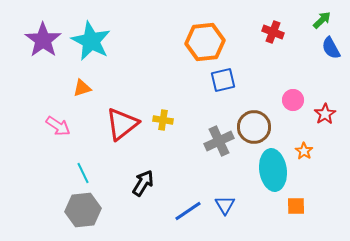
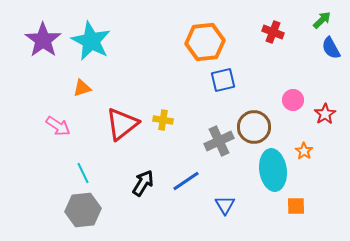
blue line: moved 2 px left, 30 px up
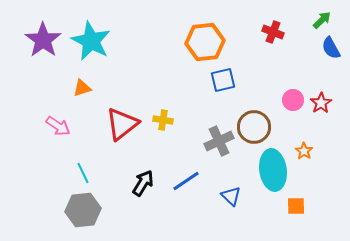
red star: moved 4 px left, 11 px up
blue triangle: moved 6 px right, 9 px up; rotated 15 degrees counterclockwise
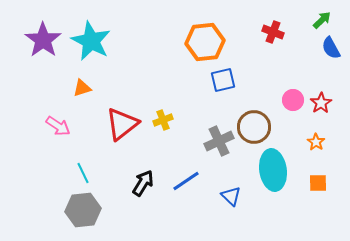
yellow cross: rotated 30 degrees counterclockwise
orange star: moved 12 px right, 9 px up
orange square: moved 22 px right, 23 px up
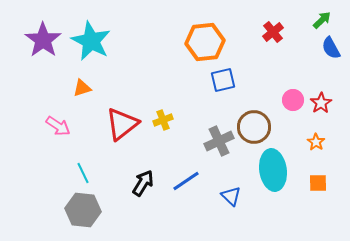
red cross: rotated 30 degrees clockwise
gray hexagon: rotated 12 degrees clockwise
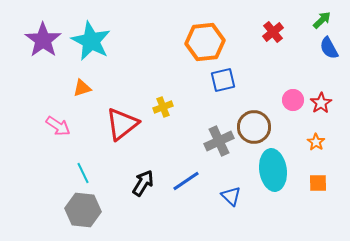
blue semicircle: moved 2 px left
yellow cross: moved 13 px up
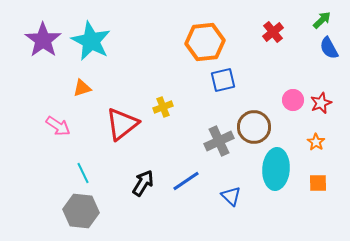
red star: rotated 10 degrees clockwise
cyan ellipse: moved 3 px right, 1 px up; rotated 12 degrees clockwise
gray hexagon: moved 2 px left, 1 px down
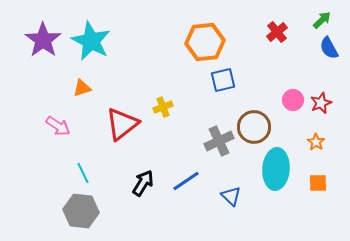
red cross: moved 4 px right
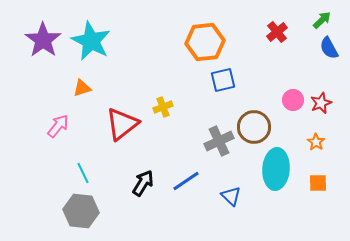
pink arrow: rotated 85 degrees counterclockwise
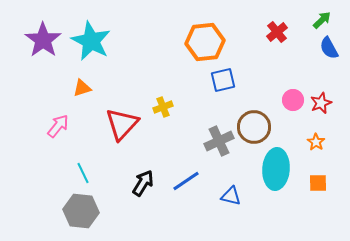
red triangle: rotated 9 degrees counterclockwise
blue triangle: rotated 30 degrees counterclockwise
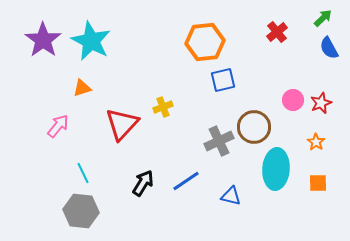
green arrow: moved 1 px right, 2 px up
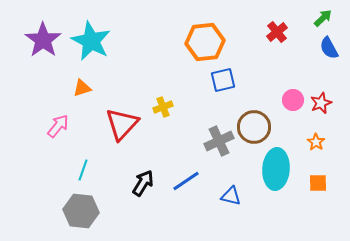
cyan line: moved 3 px up; rotated 45 degrees clockwise
